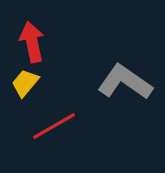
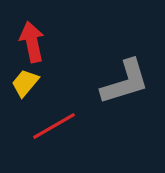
gray L-shape: rotated 128 degrees clockwise
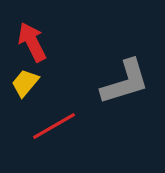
red arrow: rotated 15 degrees counterclockwise
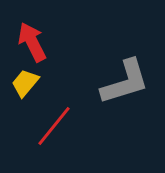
red line: rotated 21 degrees counterclockwise
